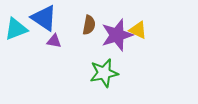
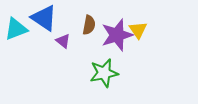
yellow triangle: rotated 30 degrees clockwise
purple triangle: moved 9 px right; rotated 28 degrees clockwise
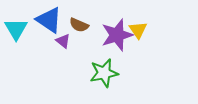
blue triangle: moved 5 px right, 2 px down
brown semicircle: moved 10 px left; rotated 102 degrees clockwise
cyan triangle: rotated 40 degrees counterclockwise
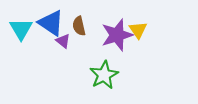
blue triangle: moved 2 px right, 3 px down
brown semicircle: moved 1 px down; rotated 54 degrees clockwise
cyan triangle: moved 5 px right
green star: moved 2 px down; rotated 16 degrees counterclockwise
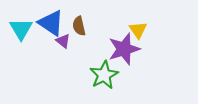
purple star: moved 7 px right, 14 px down
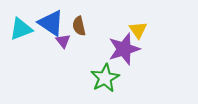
cyan triangle: rotated 40 degrees clockwise
purple triangle: rotated 14 degrees clockwise
green star: moved 1 px right, 3 px down
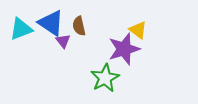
yellow triangle: rotated 18 degrees counterclockwise
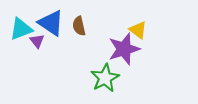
purple triangle: moved 26 px left
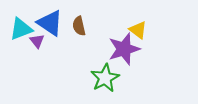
blue triangle: moved 1 px left
